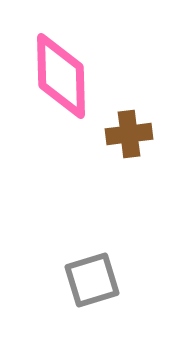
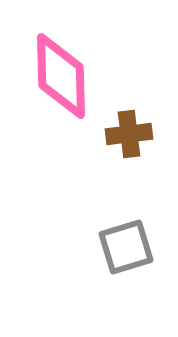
gray square: moved 34 px right, 33 px up
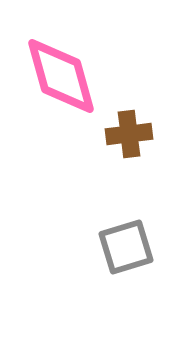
pink diamond: rotated 14 degrees counterclockwise
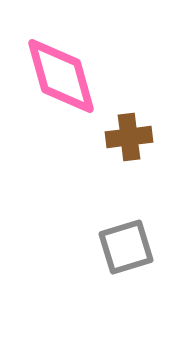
brown cross: moved 3 px down
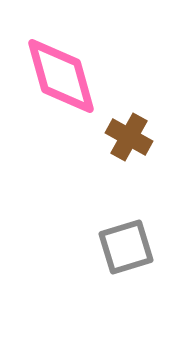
brown cross: rotated 36 degrees clockwise
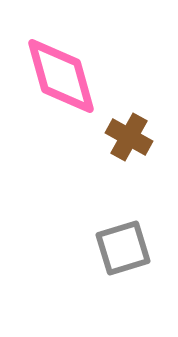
gray square: moved 3 px left, 1 px down
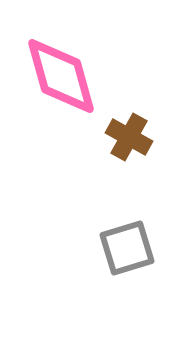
gray square: moved 4 px right
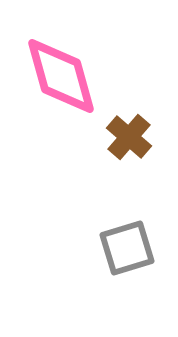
brown cross: rotated 12 degrees clockwise
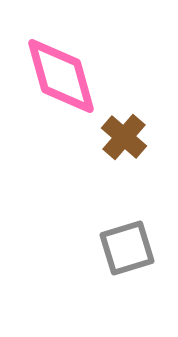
brown cross: moved 5 px left
